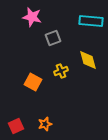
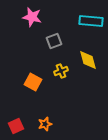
gray square: moved 1 px right, 3 px down
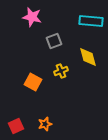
yellow diamond: moved 3 px up
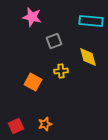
yellow cross: rotated 16 degrees clockwise
